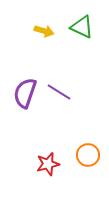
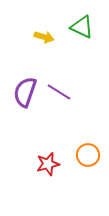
yellow arrow: moved 6 px down
purple semicircle: moved 1 px up
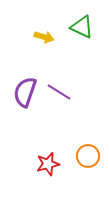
orange circle: moved 1 px down
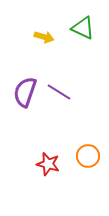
green triangle: moved 1 px right, 1 px down
red star: rotated 30 degrees clockwise
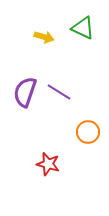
orange circle: moved 24 px up
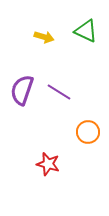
green triangle: moved 3 px right, 3 px down
purple semicircle: moved 3 px left, 2 px up
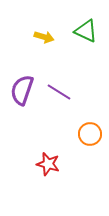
orange circle: moved 2 px right, 2 px down
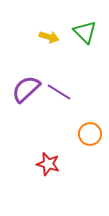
green triangle: moved 1 px left, 1 px down; rotated 20 degrees clockwise
yellow arrow: moved 5 px right
purple semicircle: moved 4 px right, 1 px up; rotated 28 degrees clockwise
